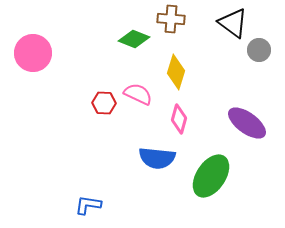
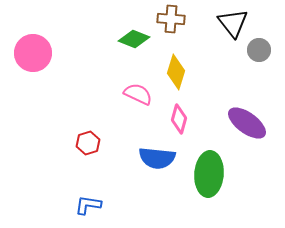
black triangle: rotated 16 degrees clockwise
red hexagon: moved 16 px left, 40 px down; rotated 20 degrees counterclockwise
green ellipse: moved 2 px left, 2 px up; rotated 30 degrees counterclockwise
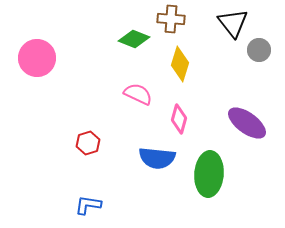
pink circle: moved 4 px right, 5 px down
yellow diamond: moved 4 px right, 8 px up
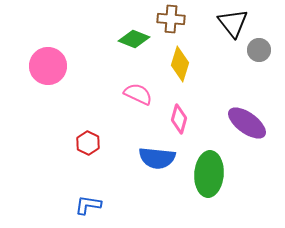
pink circle: moved 11 px right, 8 px down
red hexagon: rotated 15 degrees counterclockwise
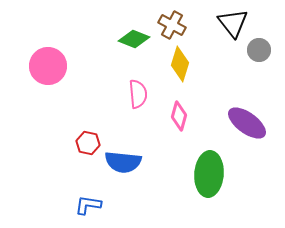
brown cross: moved 1 px right, 6 px down; rotated 24 degrees clockwise
pink semicircle: rotated 60 degrees clockwise
pink diamond: moved 3 px up
red hexagon: rotated 15 degrees counterclockwise
blue semicircle: moved 34 px left, 4 px down
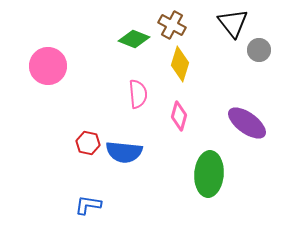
blue semicircle: moved 1 px right, 10 px up
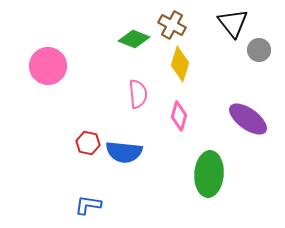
purple ellipse: moved 1 px right, 4 px up
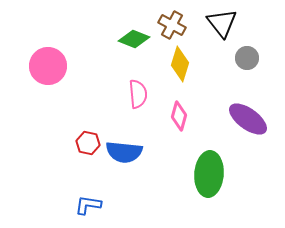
black triangle: moved 11 px left
gray circle: moved 12 px left, 8 px down
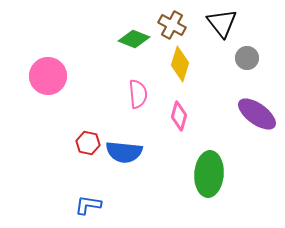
pink circle: moved 10 px down
purple ellipse: moved 9 px right, 5 px up
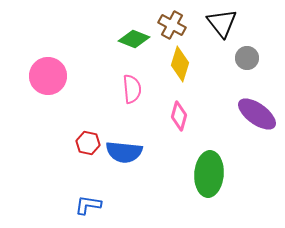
pink semicircle: moved 6 px left, 5 px up
